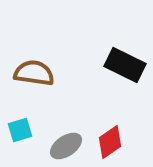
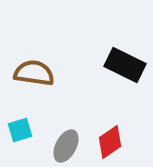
gray ellipse: rotated 28 degrees counterclockwise
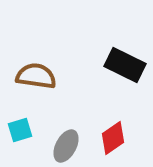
brown semicircle: moved 2 px right, 3 px down
red diamond: moved 3 px right, 4 px up
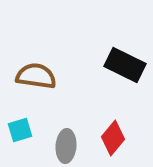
red diamond: rotated 16 degrees counterclockwise
gray ellipse: rotated 24 degrees counterclockwise
